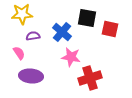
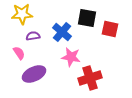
purple ellipse: moved 3 px right, 2 px up; rotated 30 degrees counterclockwise
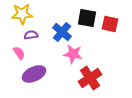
red square: moved 5 px up
purple semicircle: moved 2 px left, 1 px up
pink star: moved 2 px right, 3 px up
red cross: rotated 15 degrees counterclockwise
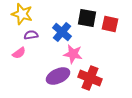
yellow star: rotated 20 degrees clockwise
pink semicircle: rotated 88 degrees clockwise
purple ellipse: moved 24 px right, 2 px down
red cross: rotated 35 degrees counterclockwise
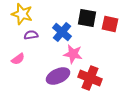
pink semicircle: moved 1 px left, 6 px down
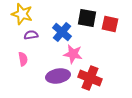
pink semicircle: moved 5 px right; rotated 64 degrees counterclockwise
purple ellipse: rotated 15 degrees clockwise
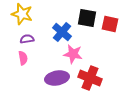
purple semicircle: moved 4 px left, 4 px down
pink semicircle: moved 1 px up
purple ellipse: moved 1 px left, 2 px down
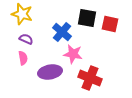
purple semicircle: moved 1 px left; rotated 32 degrees clockwise
purple ellipse: moved 7 px left, 6 px up
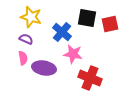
yellow star: moved 9 px right, 3 px down
red square: rotated 24 degrees counterclockwise
purple ellipse: moved 6 px left, 4 px up; rotated 20 degrees clockwise
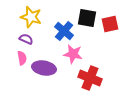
blue cross: moved 2 px right, 1 px up
pink semicircle: moved 1 px left
